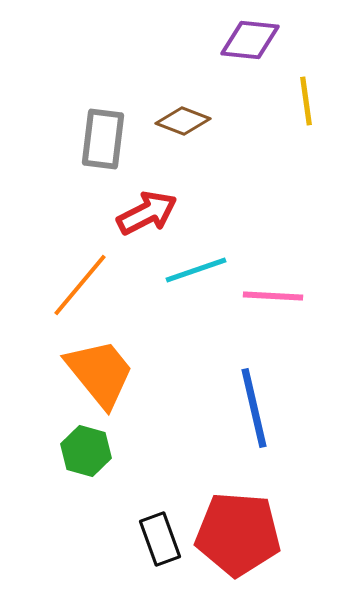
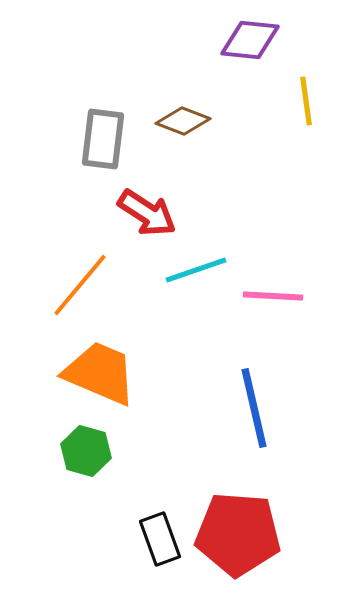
red arrow: rotated 60 degrees clockwise
orange trapezoid: rotated 28 degrees counterclockwise
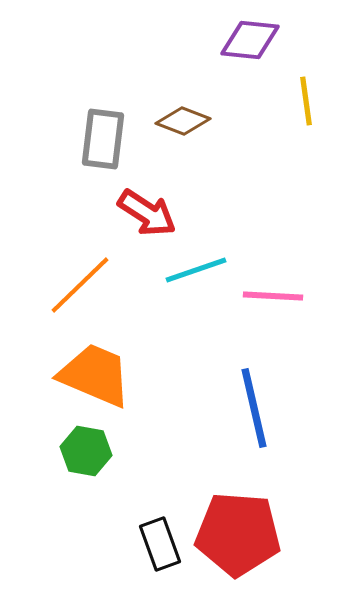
orange line: rotated 6 degrees clockwise
orange trapezoid: moved 5 px left, 2 px down
green hexagon: rotated 6 degrees counterclockwise
black rectangle: moved 5 px down
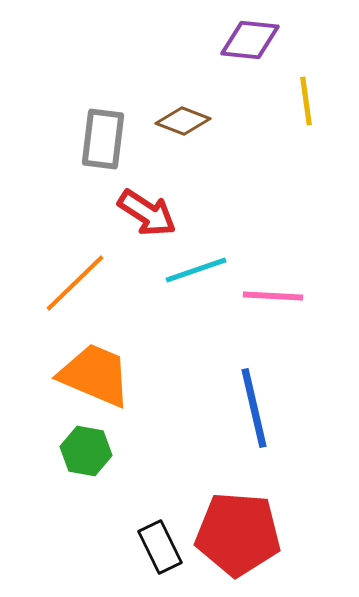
orange line: moved 5 px left, 2 px up
black rectangle: moved 3 px down; rotated 6 degrees counterclockwise
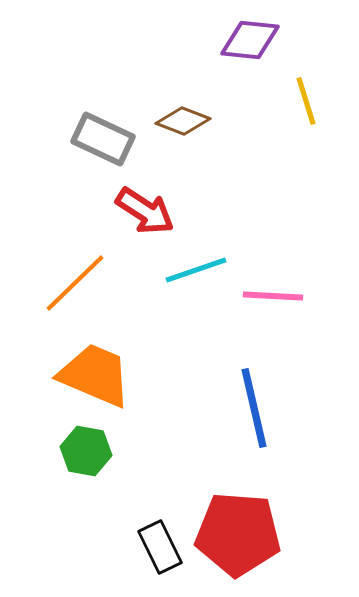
yellow line: rotated 9 degrees counterclockwise
gray rectangle: rotated 72 degrees counterclockwise
red arrow: moved 2 px left, 2 px up
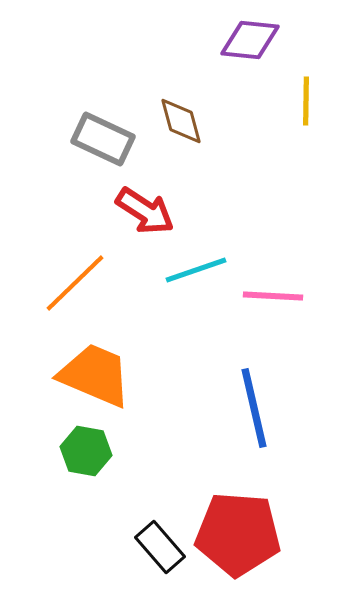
yellow line: rotated 18 degrees clockwise
brown diamond: moved 2 px left; rotated 54 degrees clockwise
black rectangle: rotated 15 degrees counterclockwise
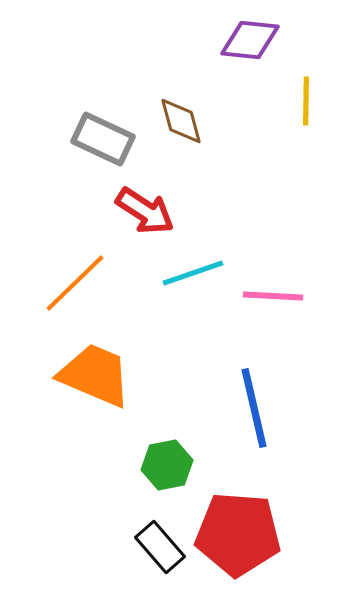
cyan line: moved 3 px left, 3 px down
green hexagon: moved 81 px right, 14 px down; rotated 21 degrees counterclockwise
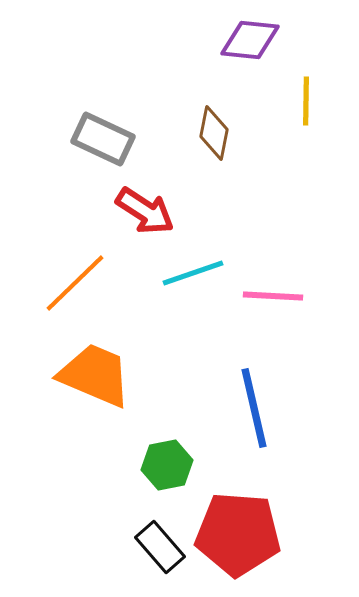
brown diamond: moved 33 px right, 12 px down; rotated 26 degrees clockwise
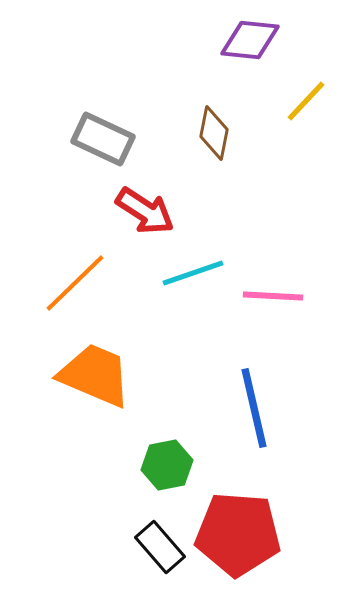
yellow line: rotated 42 degrees clockwise
